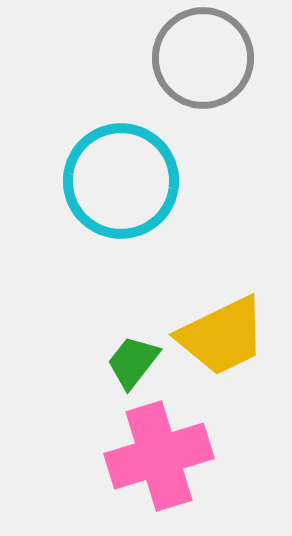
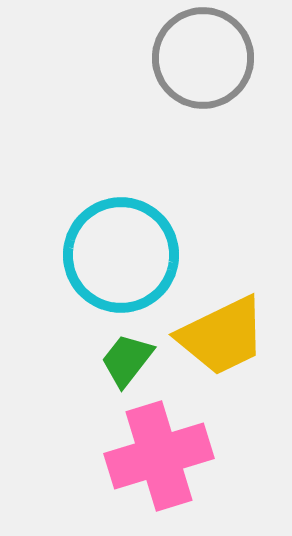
cyan circle: moved 74 px down
green trapezoid: moved 6 px left, 2 px up
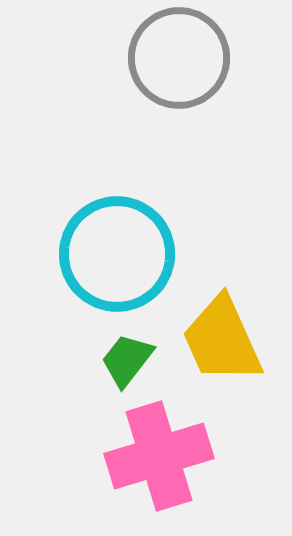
gray circle: moved 24 px left
cyan circle: moved 4 px left, 1 px up
yellow trapezoid: moved 4 px down; rotated 92 degrees clockwise
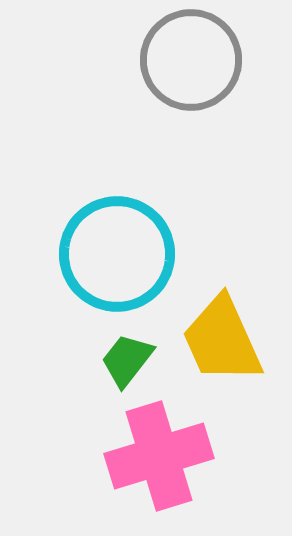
gray circle: moved 12 px right, 2 px down
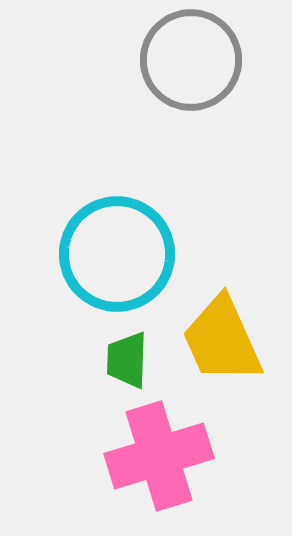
green trapezoid: rotated 36 degrees counterclockwise
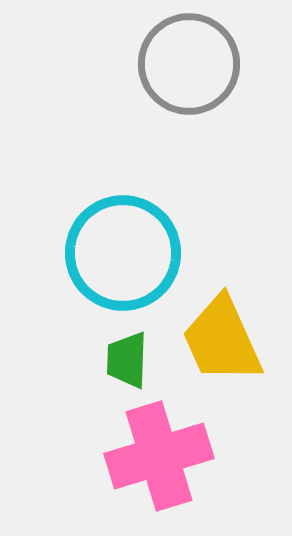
gray circle: moved 2 px left, 4 px down
cyan circle: moved 6 px right, 1 px up
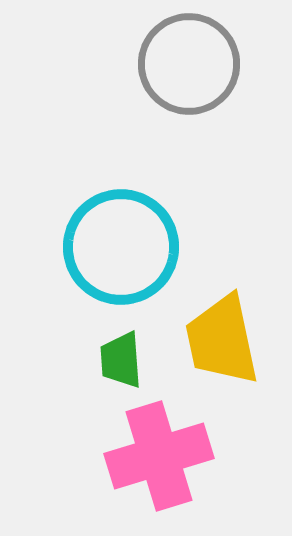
cyan circle: moved 2 px left, 6 px up
yellow trapezoid: rotated 12 degrees clockwise
green trapezoid: moved 6 px left; rotated 6 degrees counterclockwise
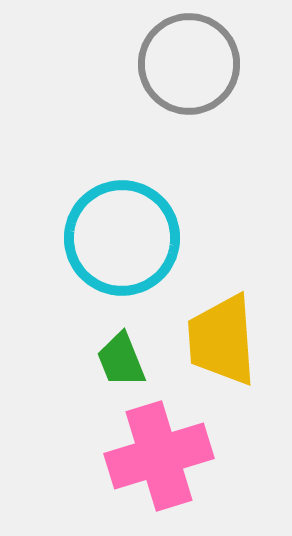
cyan circle: moved 1 px right, 9 px up
yellow trapezoid: rotated 8 degrees clockwise
green trapezoid: rotated 18 degrees counterclockwise
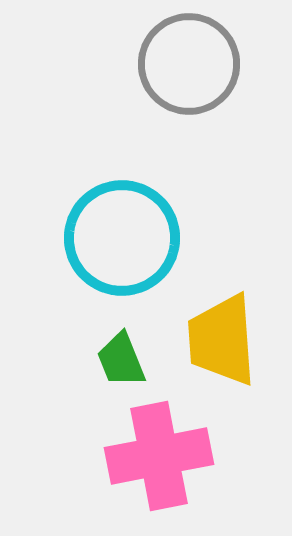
pink cross: rotated 6 degrees clockwise
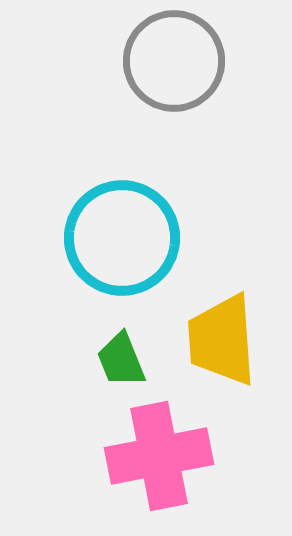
gray circle: moved 15 px left, 3 px up
